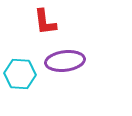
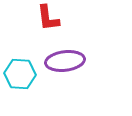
red L-shape: moved 3 px right, 4 px up
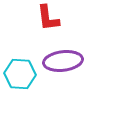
purple ellipse: moved 2 px left
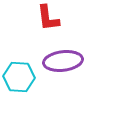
cyan hexagon: moved 1 px left, 3 px down
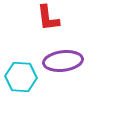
cyan hexagon: moved 2 px right
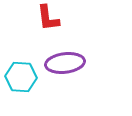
purple ellipse: moved 2 px right, 2 px down
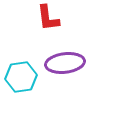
cyan hexagon: rotated 12 degrees counterclockwise
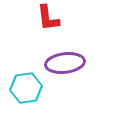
cyan hexagon: moved 5 px right, 11 px down
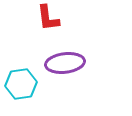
cyan hexagon: moved 5 px left, 4 px up
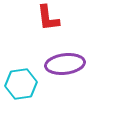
purple ellipse: moved 1 px down
